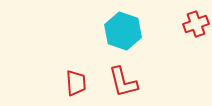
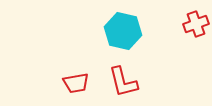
cyan hexagon: rotated 6 degrees counterclockwise
red trapezoid: rotated 84 degrees clockwise
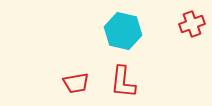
red cross: moved 4 px left
red L-shape: rotated 20 degrees clockwise
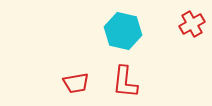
red cross: rotated 10 degrees counterclockwise
red L-shape: moved 2 px right
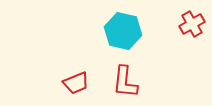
red trapezoid: rotated 12 degrees counterclockwise
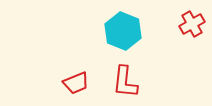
cyan hexagon: rotated 9 degrees clockwise
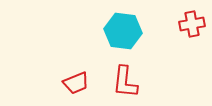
red cross: rotated 20 degrees clockwise
cyan hexagon: rotated 15 degrees counterclockwise
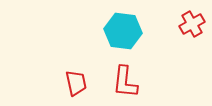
red cross: rotated 20 degrees counterclockwise
red trapezoid: rotated 80 degrees counterclockwise
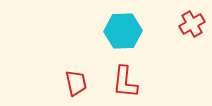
cyan hexagon: rotated 9 degrees counterclockwise
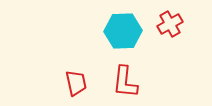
red cross: moved 22 px left
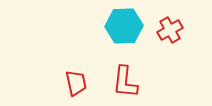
red cross: moved 6 px down
cyan hexagon: moved 1 px right, 5 px up
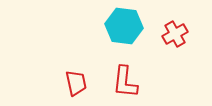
cyan hexagon: rotated 9 degrees clockwise
red cross: moved 5 px right, 4 px down
